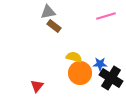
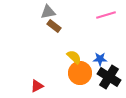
pink line: moved 1 px up
yellow semicircle: rotated 28 degrees clockwise
blue star: moved 5 px up
black cross: moved 2 px left, 1 px up
red triangle: rotated 24 degrees clockwise
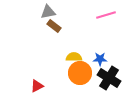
yellow semicircle: rotated 42 degrees counterclockwise
black cross: moved 1 px down
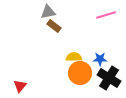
red triangle: moved 17 px left; rotated 24 degrees counterclockwise
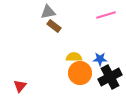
black cross: moved 1 px right, 1 px up; rotated 30 degrees clockwise
